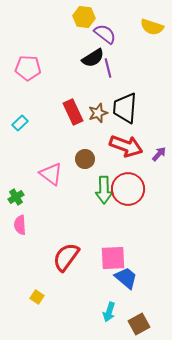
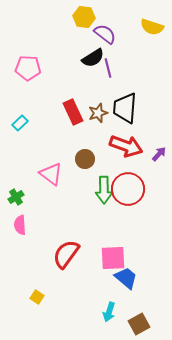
red semicircle: moved 3 px up
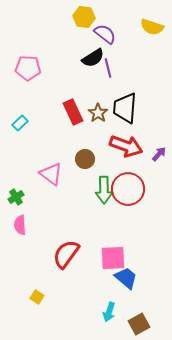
brown star: rotated 18 degrees counterclockwise
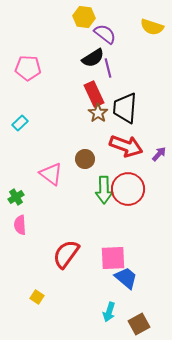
red rectangle: moved 21 px right, 18 px up
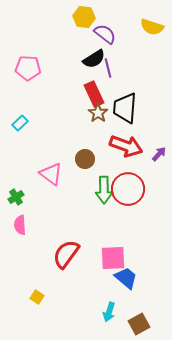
black semicircle: moved 1 px right, 1 px down
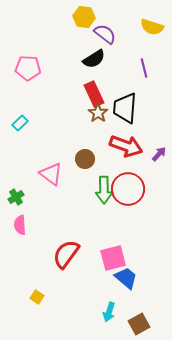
purple line: moved 36 px right
pink square: rotated 12 degrees counterclockwise
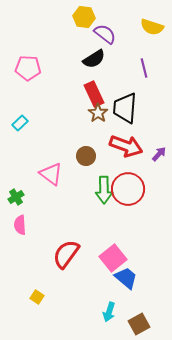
brown circle: moved 1 px right, 3 px up
pink square: rotated 24 degrees counterclockwise
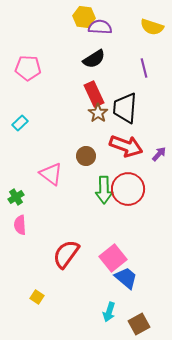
purple semicircle: moved 5 px left, 7 px up; rotated 35 degrees counterclockwise
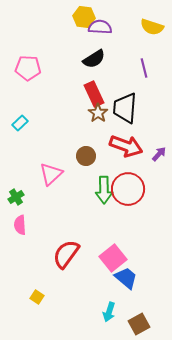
pink triangle: rotated 40 degrees clockwise
